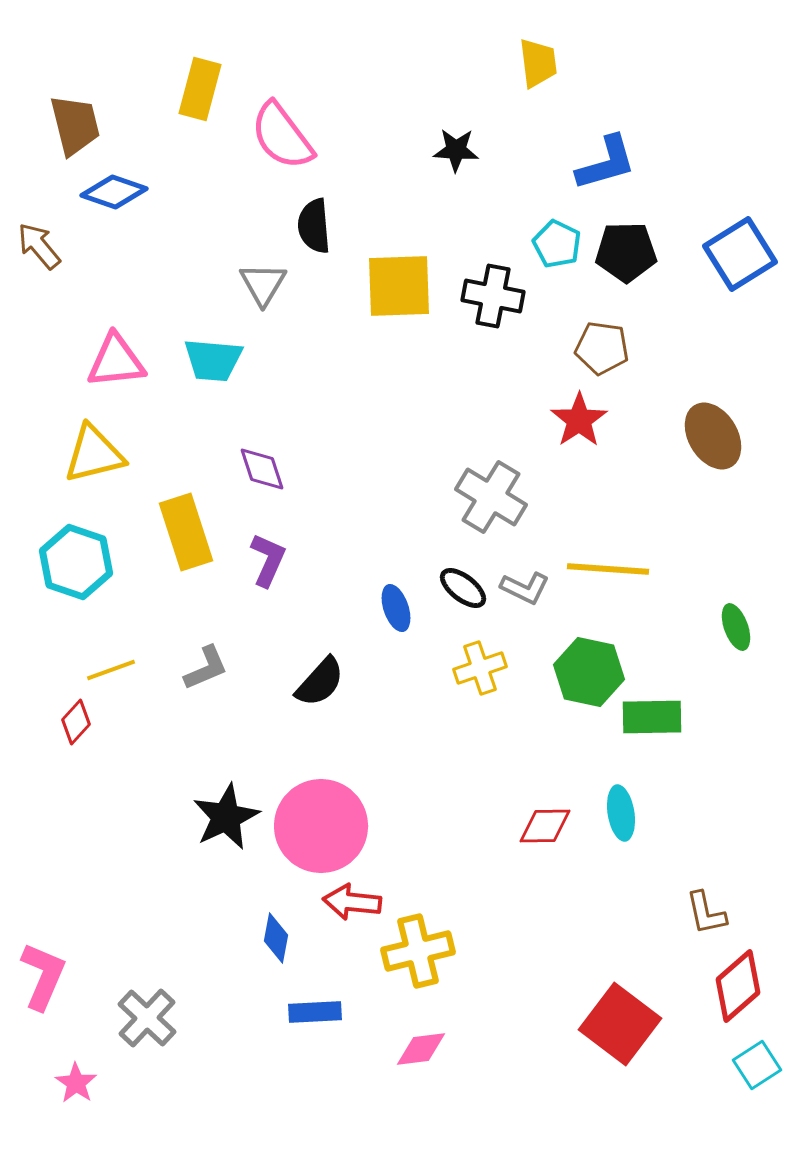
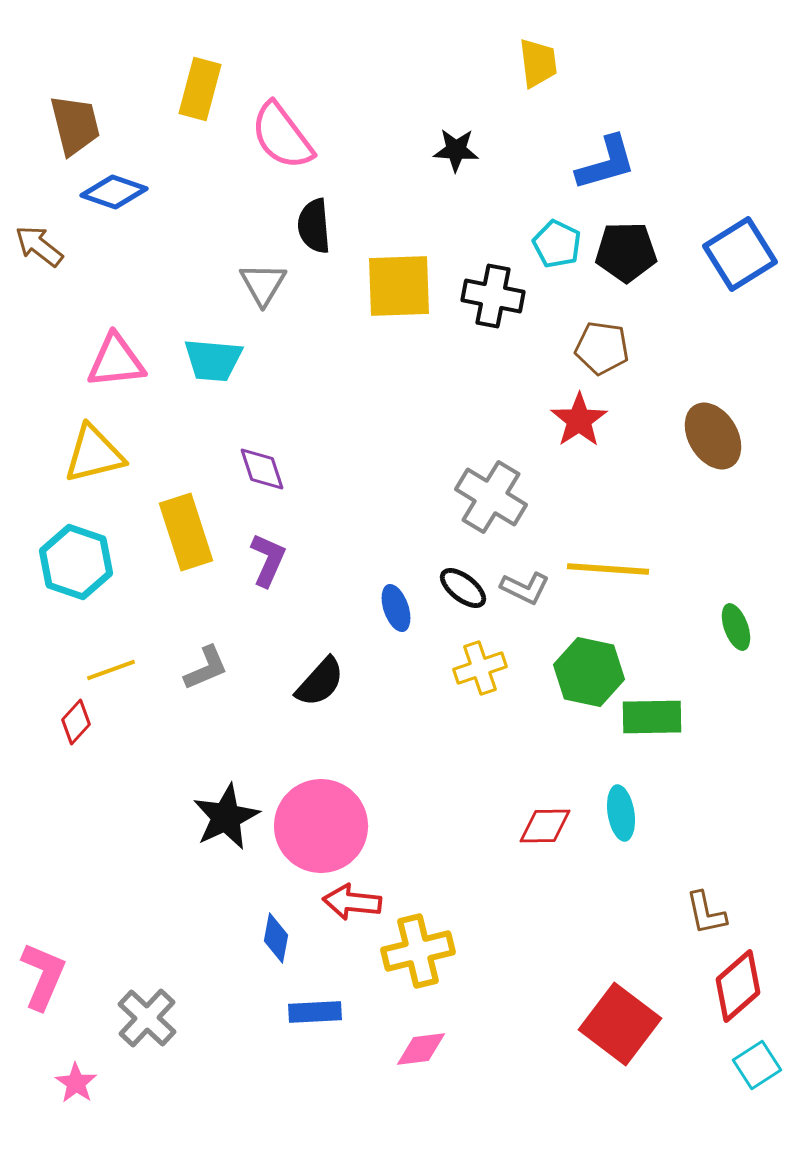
brown arrow at (39, 246): rotated 12 degrees counterclockwise
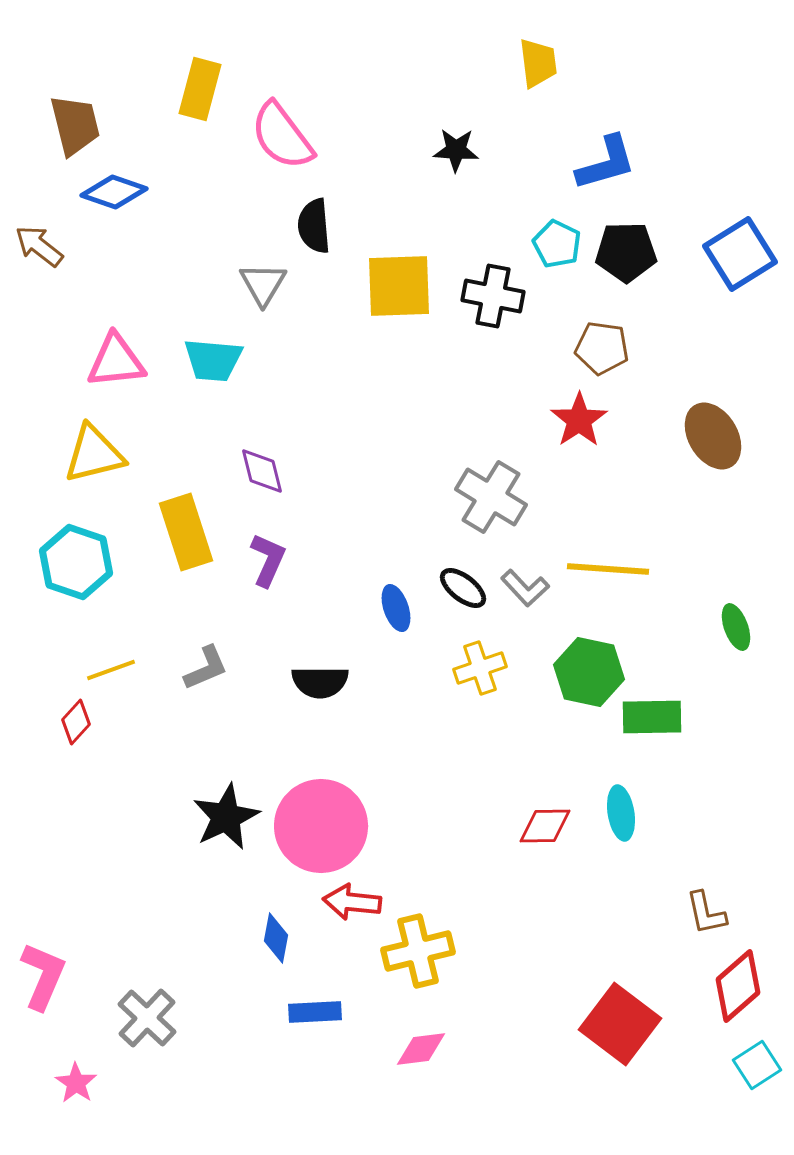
purple diamond at (262, 469): moved 2 px down; rotated 4 degrees clockwise
gray L-shape at (525, 588): rotated 21 degrees clockwise
black semicircle at (320, 682): rotated 48 degrees clockwise
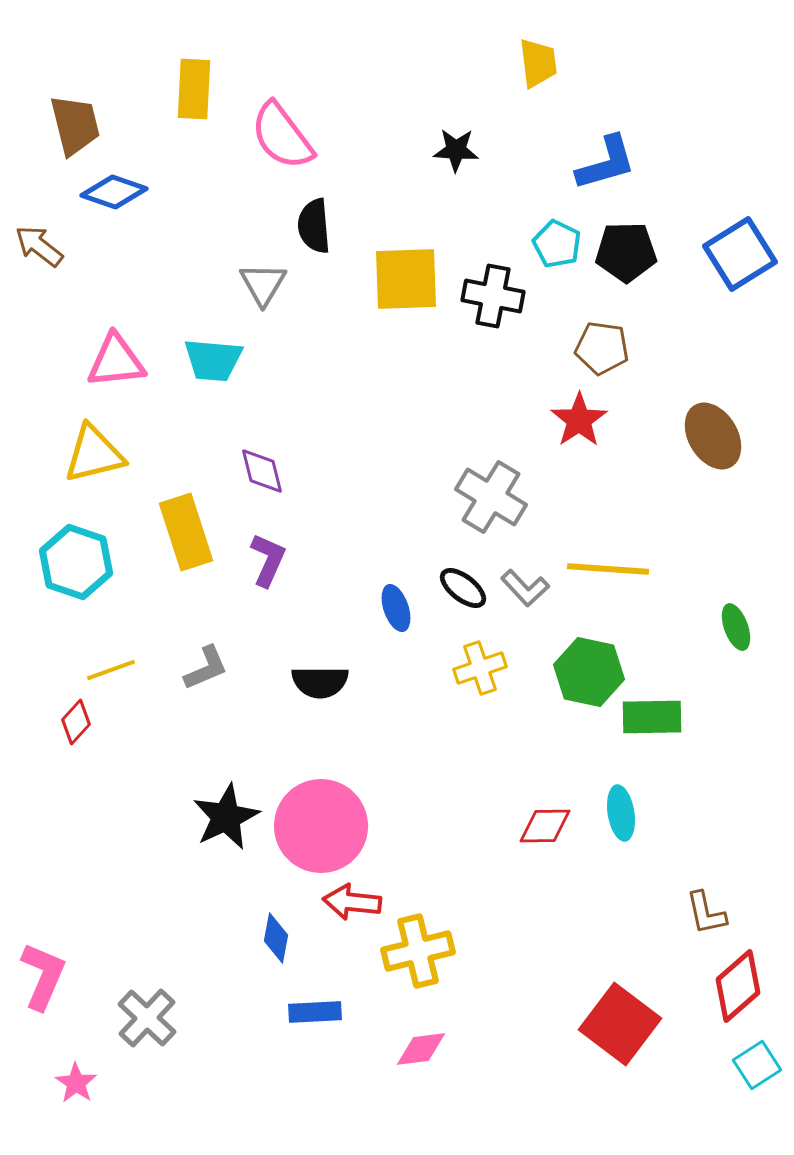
yellow rectangle at (200, 89): moved 6 px left; rotated 12 degrees counterclockwise
yellow square at (399, 286): moved 7 px right, 7 px up
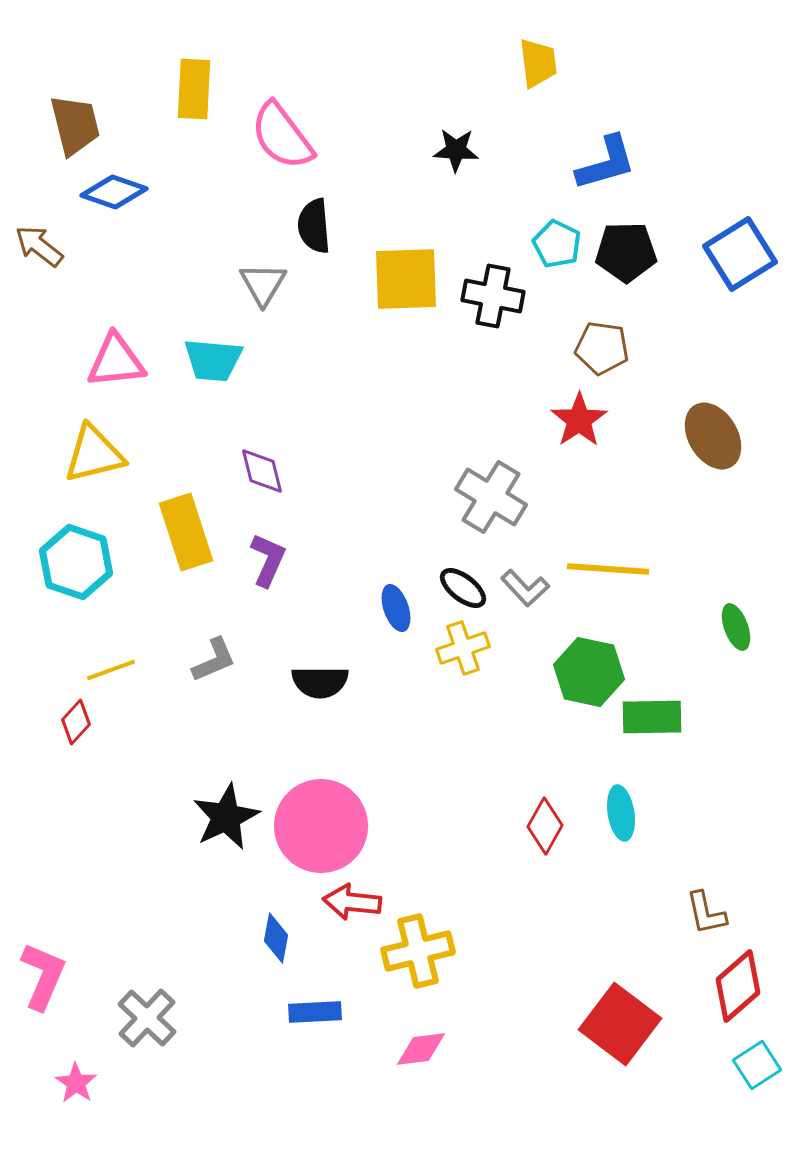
gray L-shape at (206, 668): moved 8 px right, 8 px up
yellow cross at (480, 668): moved 17 px left, 20 px up
red diamond at (545, 826): rotated 60 degrees counterclockwise
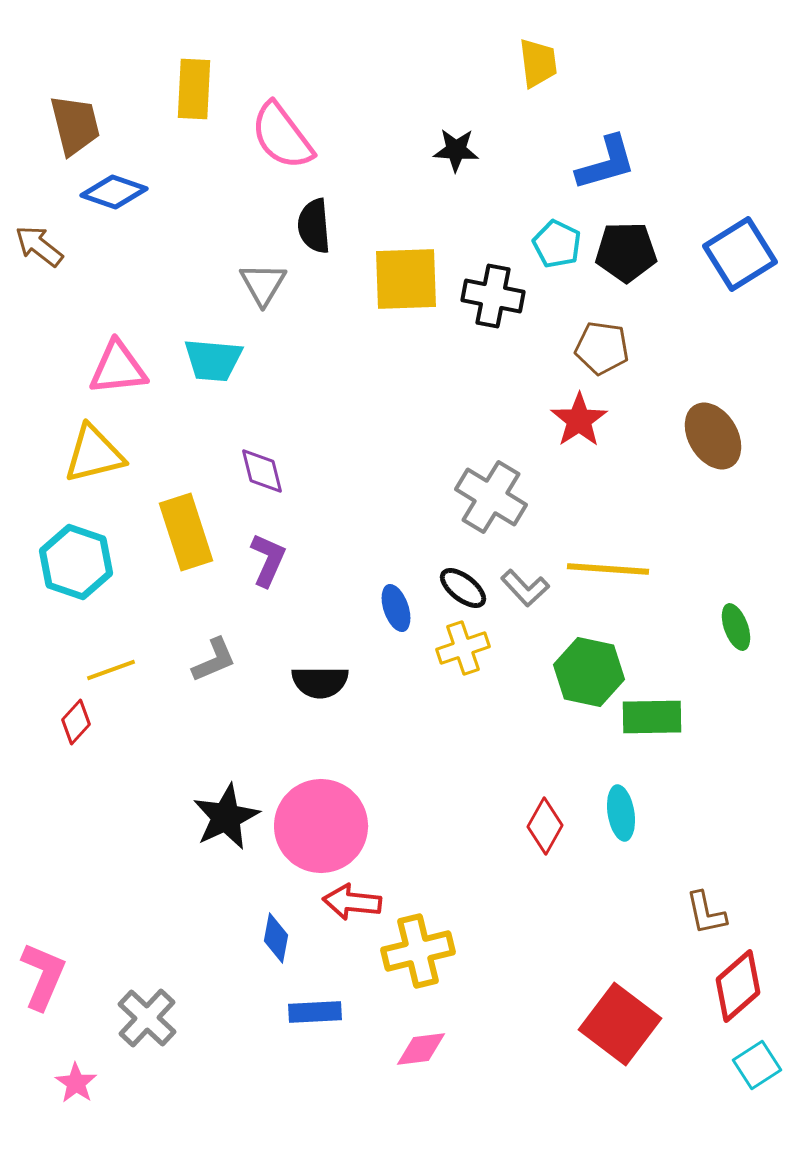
pink triangle at (116, 361): moved 2 px right, 7 px down
